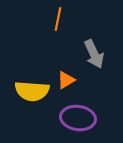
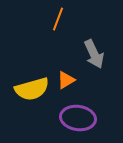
orange line: rotated 10 degrees clockwise
yellow semicircle: moved 2 px up; rotated 20 degrees counterclockwise
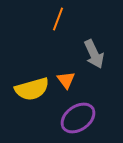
orange triangle: rotated 36 degrees counterclockwise
purple ellipse: rotated 44 degrees counterclockwise
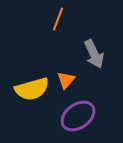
orange triangle: rotated 18 degrees clockwise
purple ellipse: moved 2 px up
